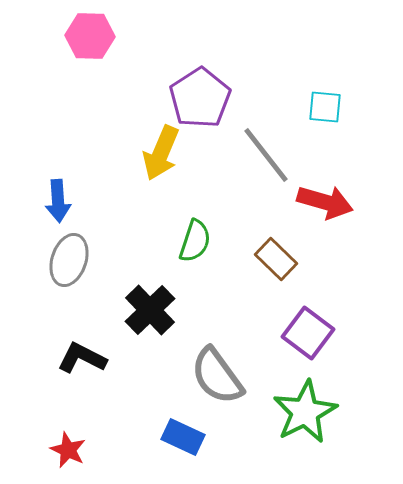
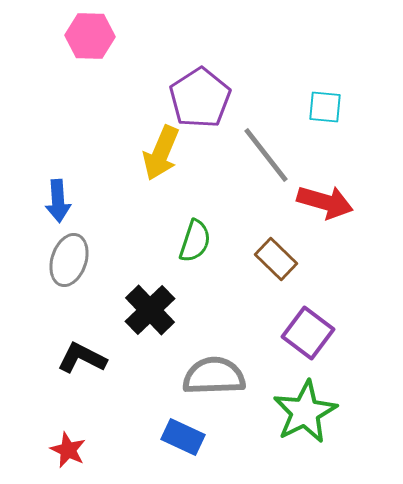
gray semicircle: moved 3 px left; rotated 124 degrees clockwise
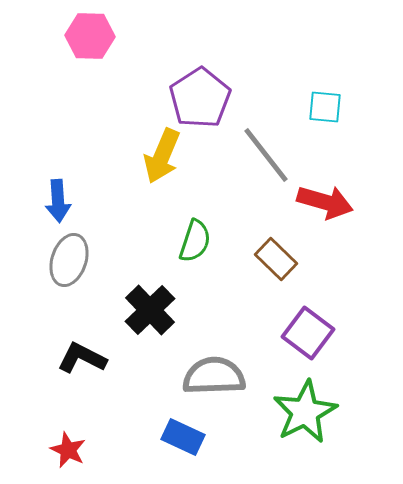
yellow arrow: moved 1 px right, 3 px down
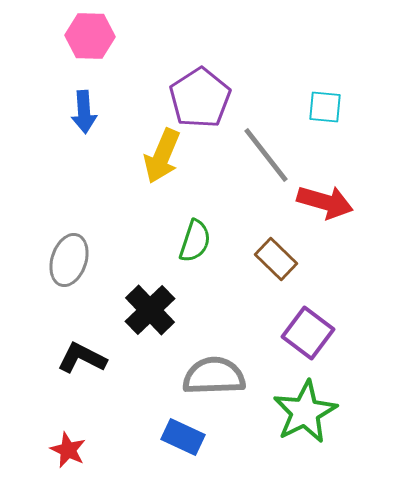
blue arrow: moved 26 px right, 89 px up
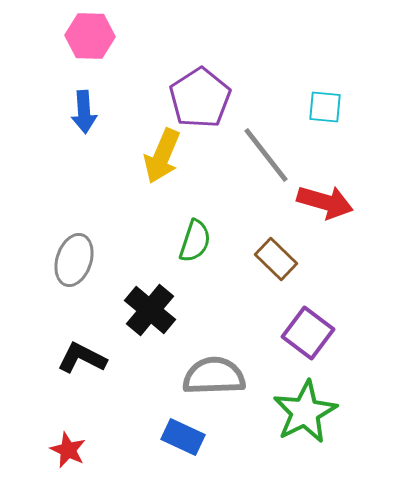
gray ellipse: moved 5 px right
black cross: rotated 6 degrees counterclockwise
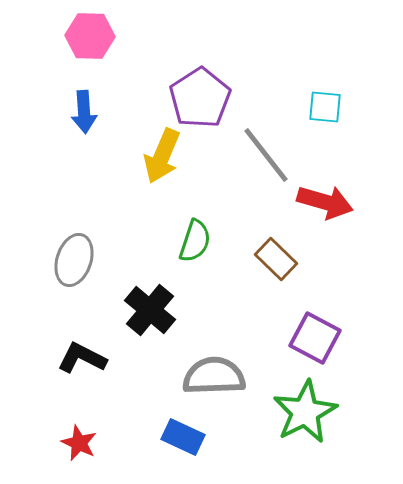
purple square: moved 7 px right, 5 px down; rotated 9 degrees counterclockwise
red star: moved 11 px right, 7 px up
